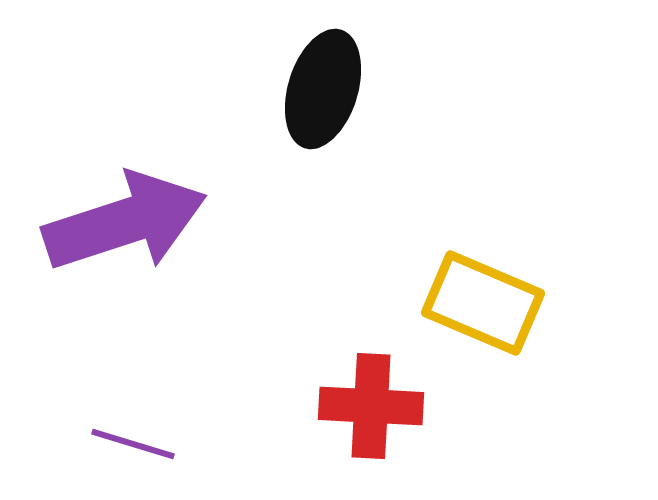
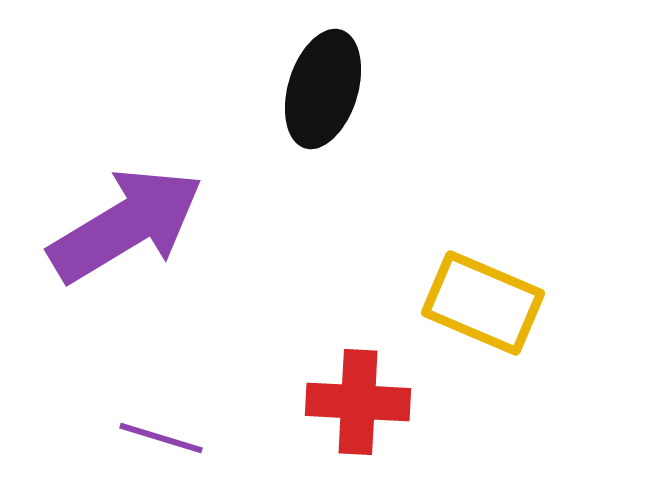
purple arrow: moved 1 px right, 3 px down; rotated 13 degrees counterclockwise
red cross: moved 13 px left, 4 px up
purple line: moved 28 px right, 6 px up
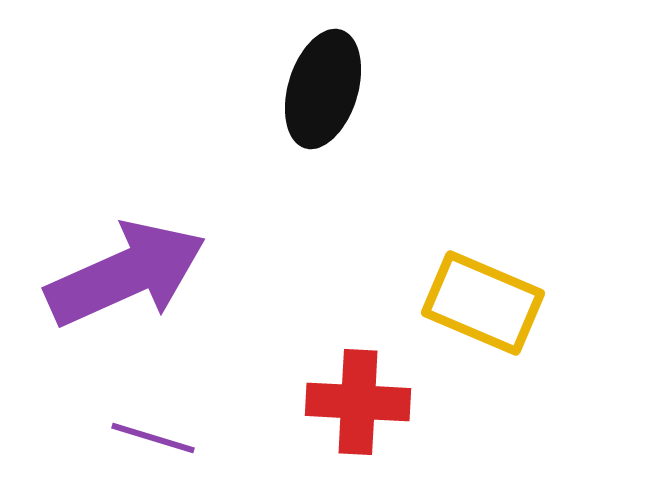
purple arrow: moved 49 px down; rotated 7 degrees clockwise
purple line: moved 8 px left
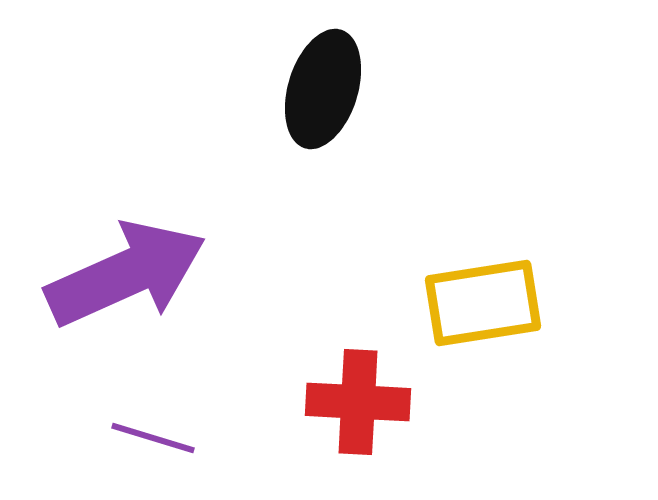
yellow rectangle: rotated 32 degrees counterclockwise
